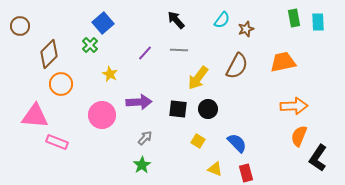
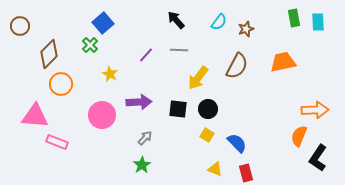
cyan semicircle: moved 3 px left, 2 px down
purple line: moved 1 px right, 2 px down
orange arrow: moved 21 px right, 4 px down
yellow square: moved 9 px right, 6 px up
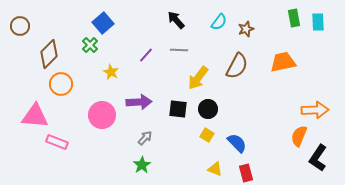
yellow star: moved 1 px right, 2 px up
